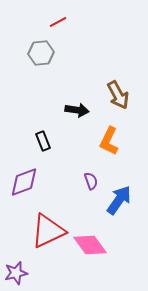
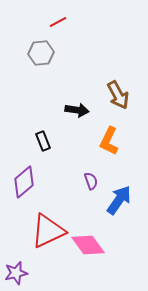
purple diamond: rotated 20 degrees counterclockwise
pink diamond: moved 2 px left
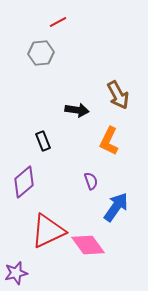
blue arrow: moved 3 px left, 7 px down
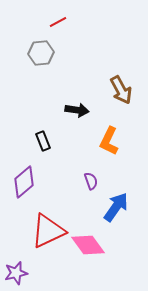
brown arrow: moved 3 px right, 5 px up
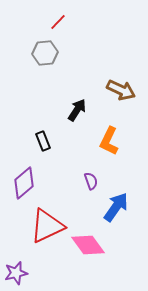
red line: rotated 18 degrees counterclockwise
gray hexagon: moved 4 px right
brown arrow: rotated 36 degrees counterclockwise
black arrow: rotated 65 degrees counterclockwise
purple diamond: moved 1 px down
red triangle: moved 1 px left, 5 px up
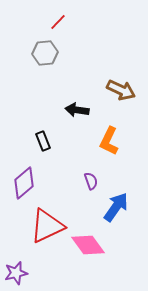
black arrow: rotated 115 degrees counterclockwise
